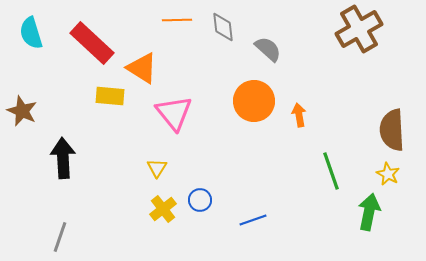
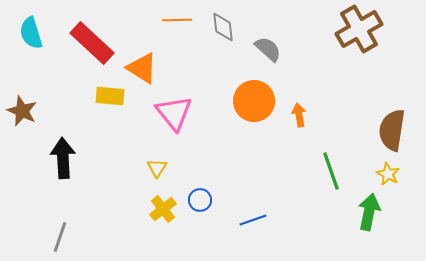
brown semicircle: rotated 12 degrees clockwise
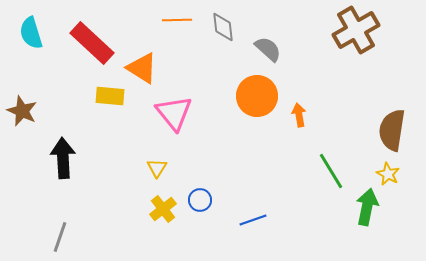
brown cross: moved 3 px left, 1 px down
orange circle: moved 3 px right, 5 px up
green line: rotated 12 degrees counterclockwise
green arrow: moved 2 px left, 5 px up
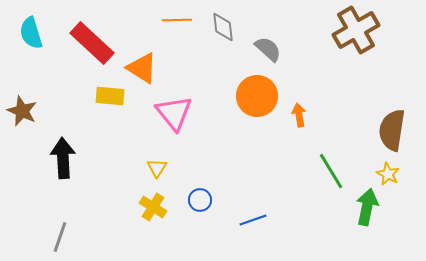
yellow cross: moved 10 px left, 2 px up; rotated 20 degrees counterclockwise
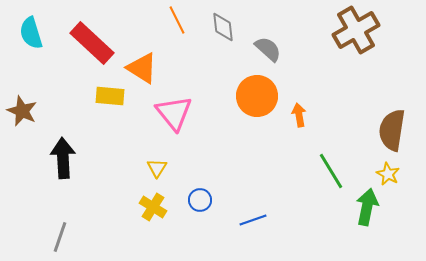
orange line: rotated 64 degrees clockwise
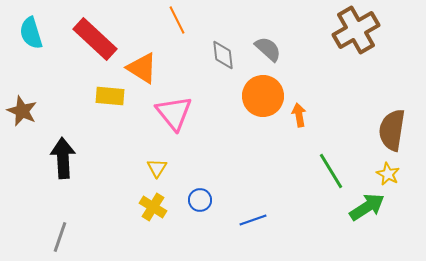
gray diamond: moved 28 px down
red rectangle: moved 3 px right, 4 px up
orange circle: moved 6 px right
green arrow: rotated 45 degrees clockwise
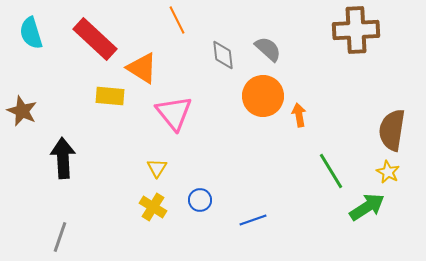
brown cross: rotated 27 degrees clockwise
yellow star: moved 2 px up
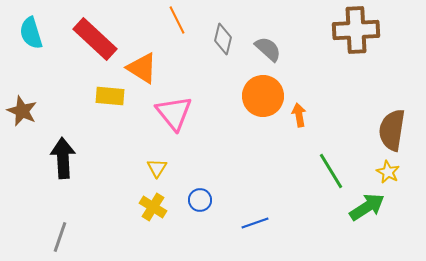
gray diamond: moved 16 px up; rotated 20 degrees clockwise
blue line: moved 2 px right, 3 px down
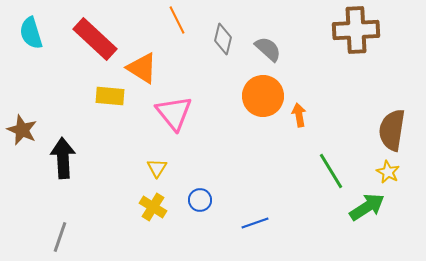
brown star: moved 19 px down
